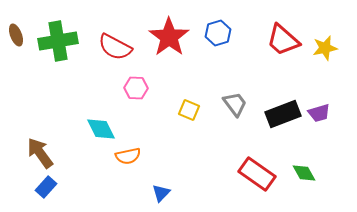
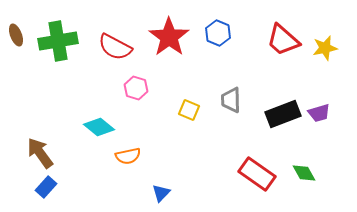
blue hexagon: rotated 20 degrees counterclockwise
pink hexagon: rotated 15 degrees clockwise
gray trapezoid: moved 4 px left, 4 px up; rotated 144 degrees counterclockwise
cyan diamond: moved 2 px left, 2 px up; rotated 24 degrees counterclockwise
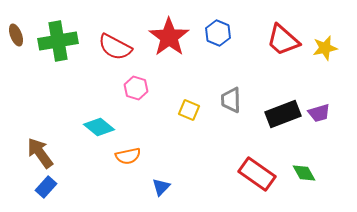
blue triangle: moved 6 px up
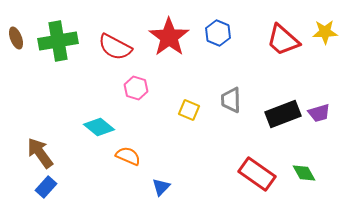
brown ellipse: moved 3 px down
yellow star: moved 16 px up; rotated 10 degrees clockwise
orange semicircle: rotated 145 degrees counterclockwise
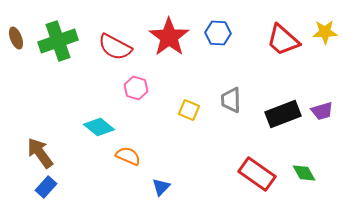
blue hexagon: rotated 20 degrees counterclockwise
green cross: rotated 9 degrees counterclockwise
purple trapezoid: moved 3 px right, 2 px up
